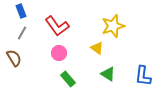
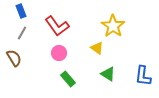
yellow star: rotated 20 degrees counterclockwise
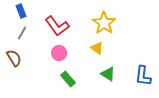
yellow star: moved 9 px left, 3 px up
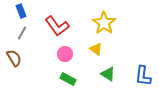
yellow triangle: moved 1 px left, 1 px down
pink circle: moved 6 px right, 1 px down
green rectangle: rotated 21 degrees counterclockwise
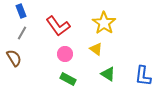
red L-shape: moved 1 px right
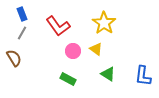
blue rectangle: moved 1 px right, 3 px down
pink circle: moved 8 px right, 3 px up
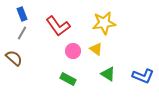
yellow star: rotated 30 degrees clockwise
brown semicircle: rotated 18 degrees counterclockwise
blue L-shape: rotated 75 degrees counterclockwise
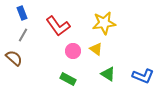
blue rectangle: moved 1 px up
gray line: moved 1 px right, 2 px down
